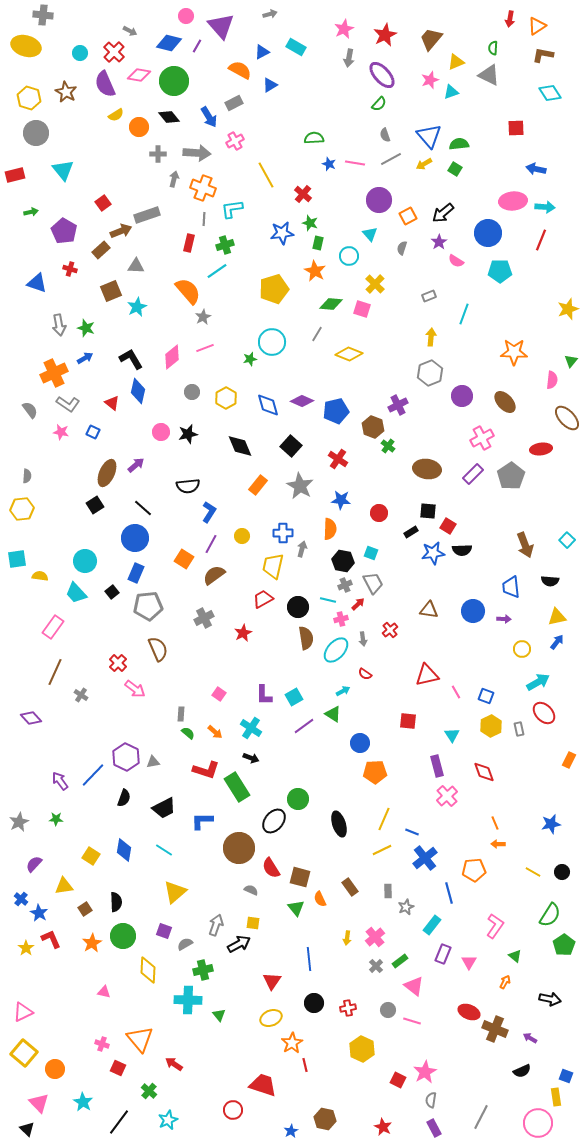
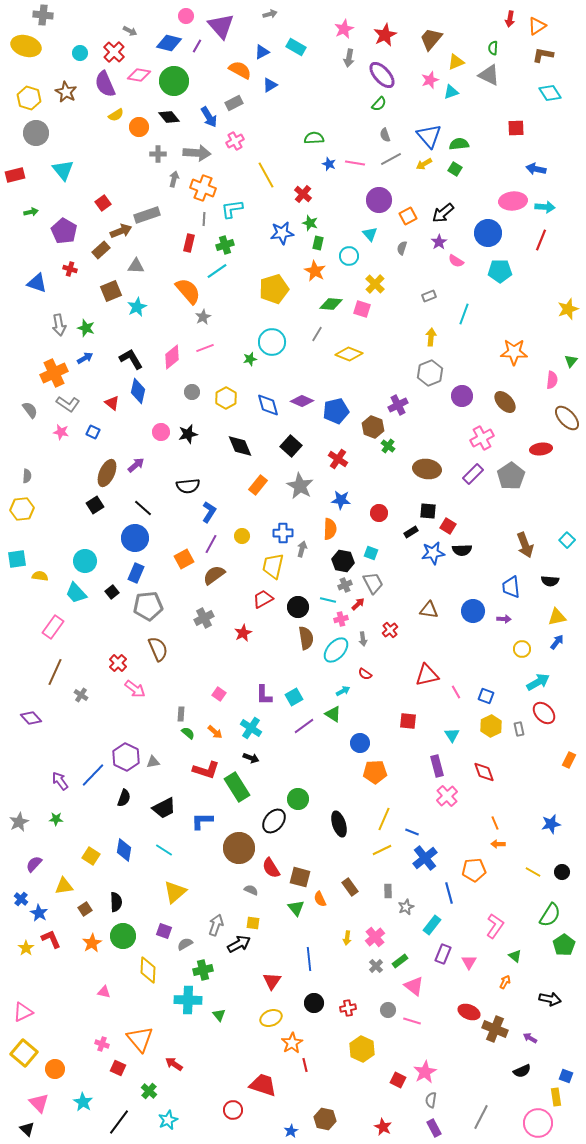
orange square at (184, 559): rotated 30 degrees clockwise
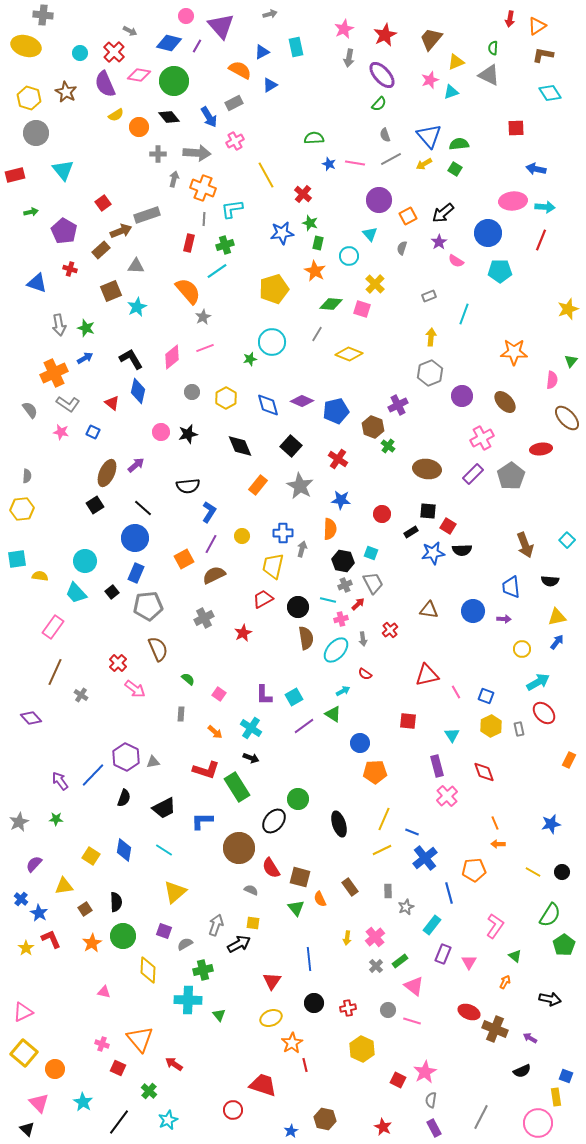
cyan rectangle at (296, 47): rotated 48 degrees clockwise
red circle at (379, 513): moved 3 px right, 1 px down
brown semicircle at (214, 575): rotated 10 degrees clockwise
green semicircle at (188, 733): moved 54 px up
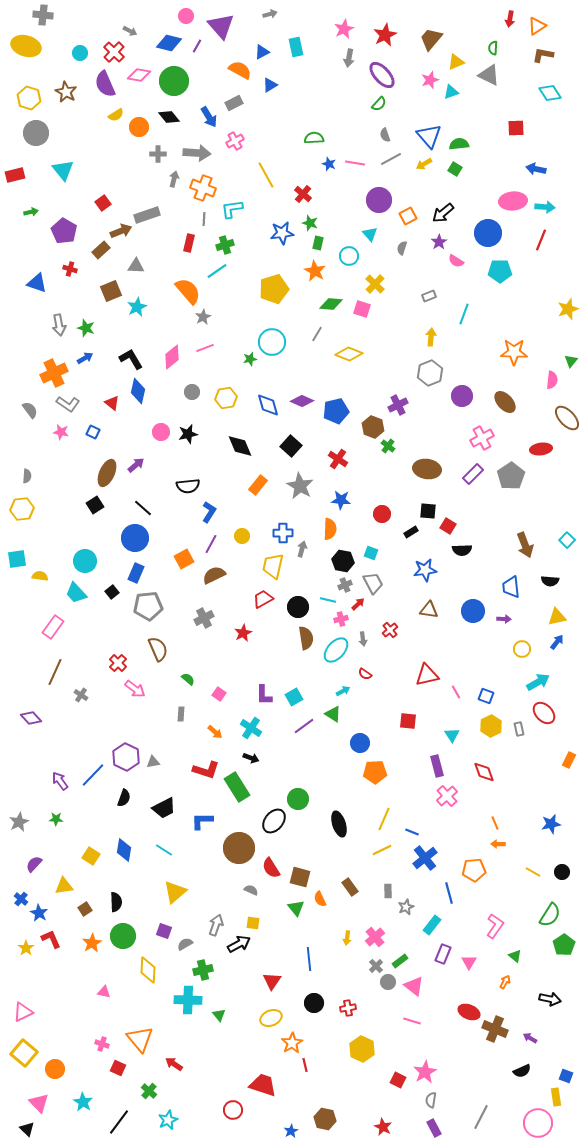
yellow hexagon at (226, 398): rotated 20 degrees clockwise
blue star at (433, 553): moved 8 px left, 17 px down
gray circle at (388, 1010): moved 28 px up
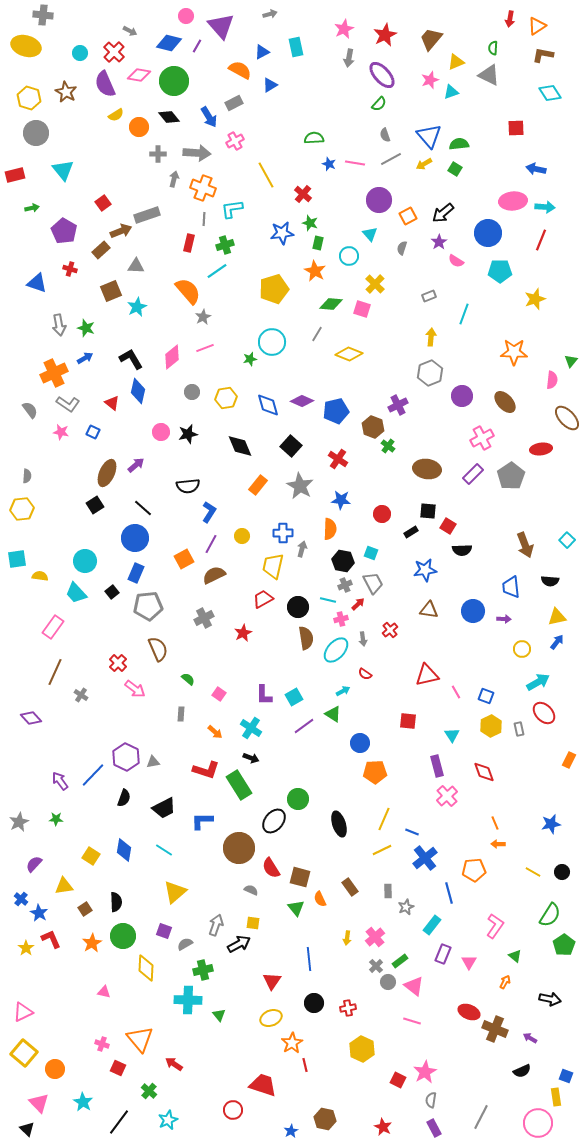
green arrow at (31, 212): moved 1 px right, 4 px up
yellow star at (568, 309): moved 33 px left, 10 px up
green rectangle at (237, 787): moved 2 px right, 2 px up
yellow diamond at (148, 970): moved 2 px left, 2 px up
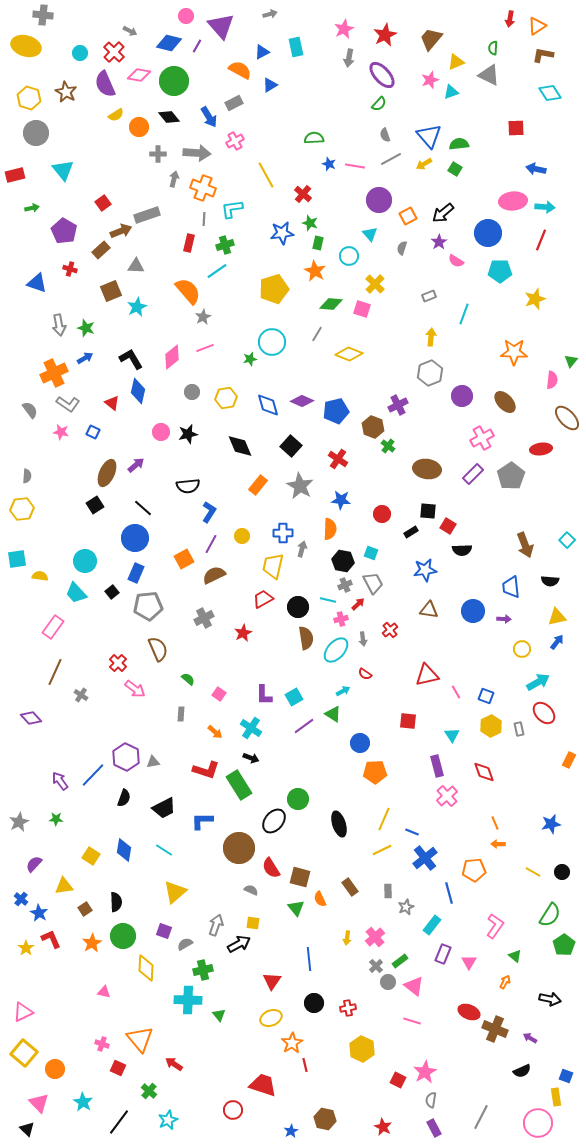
pink line at (355, 163): moved 3 px down
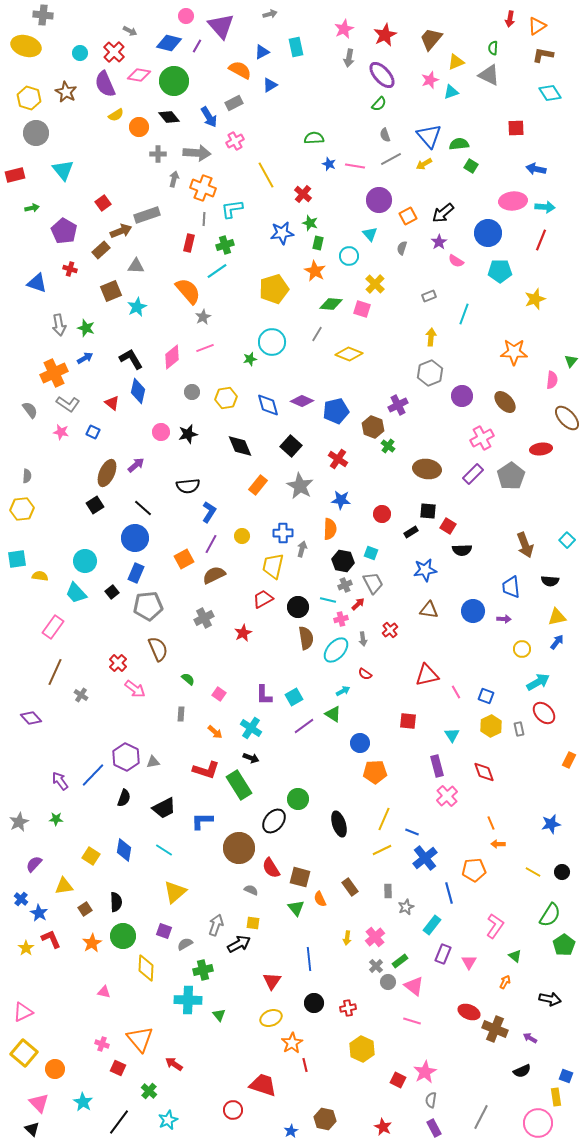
green square at (455, 169): moved 16 px right, 3 px up
orange line at (495, 823): moved 4 px left
black triangle at (27, 1129): moved 5 px right
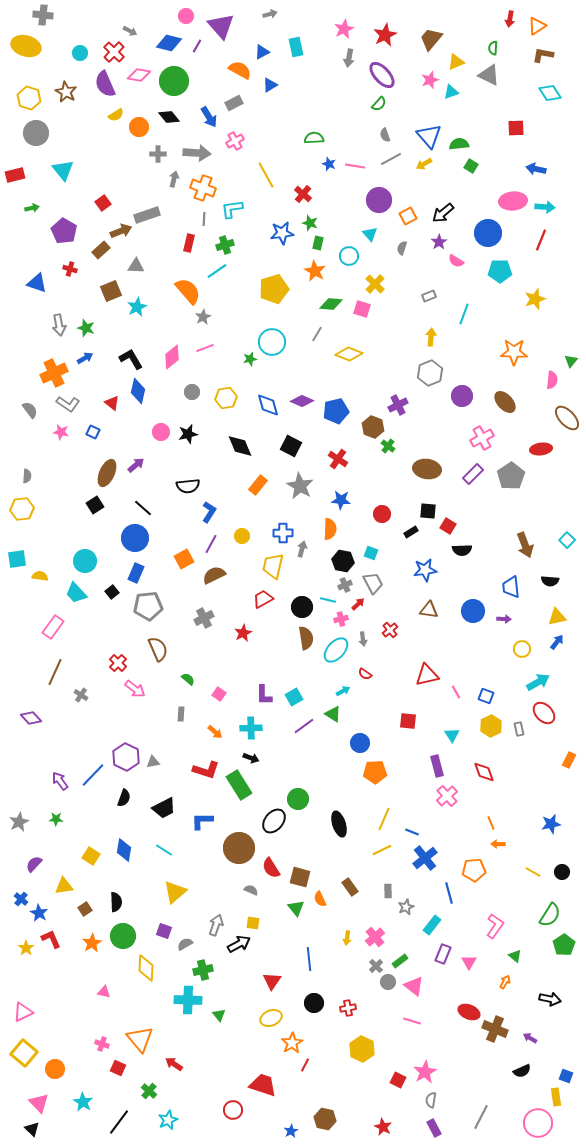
black square at (291, 446): rotated 15 degrees counterclockwise
black circle at (298, 607): moved 4 px right
cyan cross at (251, 728): rotated 35 degrees counterclockwise
red line at (305, 1065): rotated 40 degrees clockwise
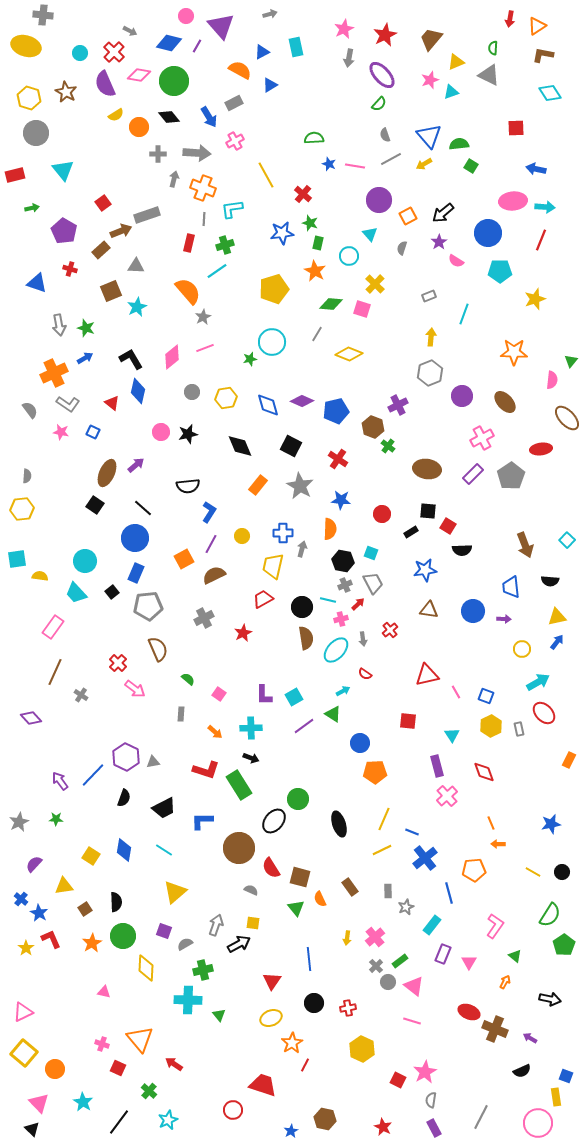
black square at (95, 505): rotated 24 degrees counterclockwise
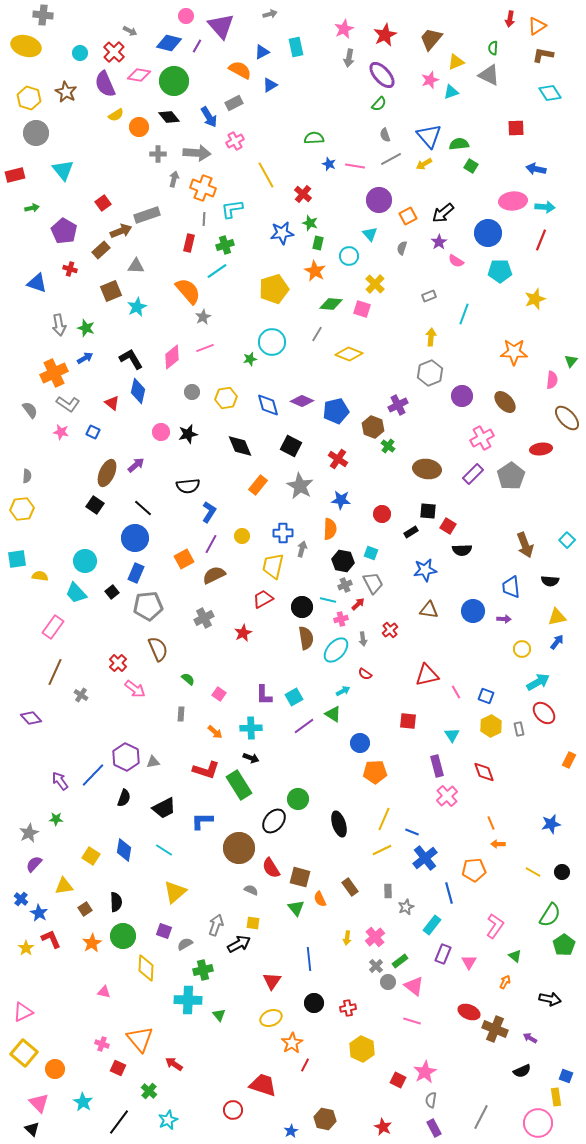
gray star at (19, 822): moved 10 px right, 11 px down
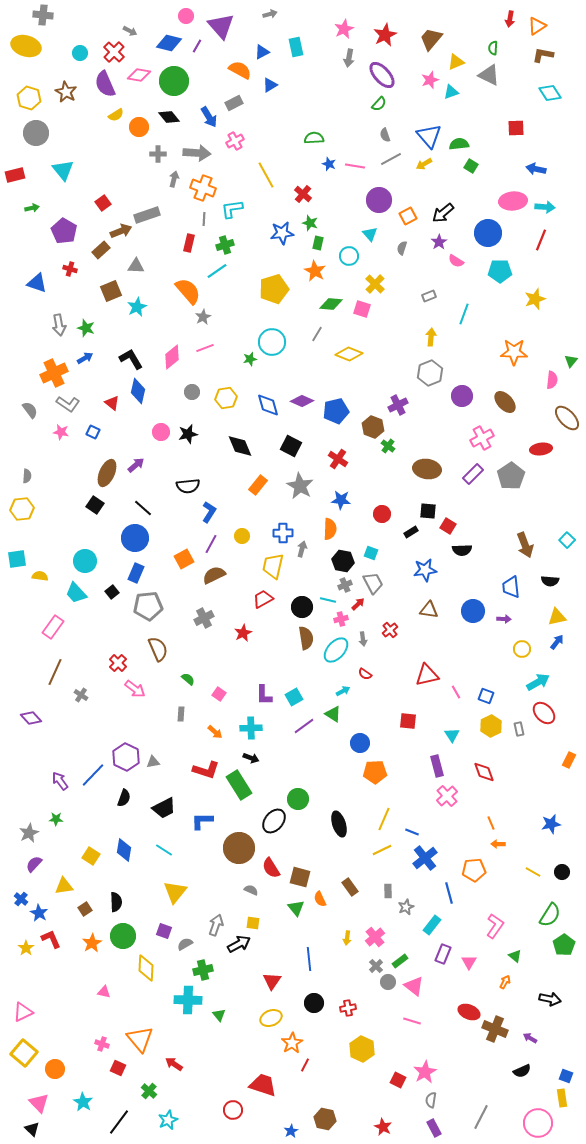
yellow triangle at (175, 892): rotated 10 degrees counterclockwise
yellow rectangle at (556, 1097): moved 6 px right, 1 px down
